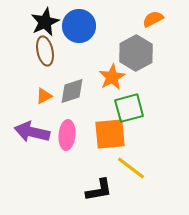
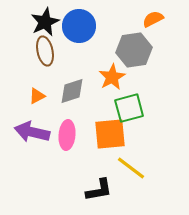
gray hexagon: moved 2 px left, 3 px up; rotated 20 degrees clockwise
orange triangle: moved 7 px left
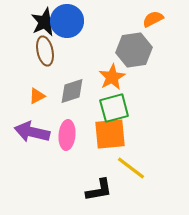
blue circle: moved 12 px left, 5 px up
green square: moved 15 px left
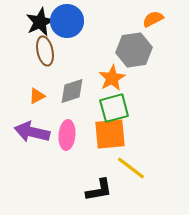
black star: moved 5 px left
orange star: moved 1 px down
